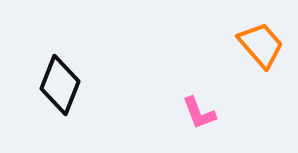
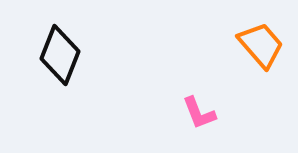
black diamond: moved 30 px up
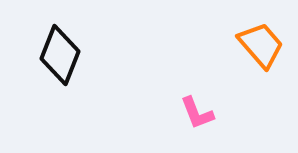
pink L-shape: moved 2 px left
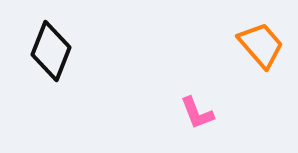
black diamond: moved 9 px left, 4 px up
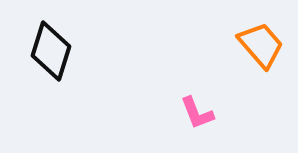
black diamond: rotated 4 degrees counterclockwise
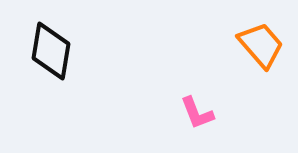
black diamond: rotated 8 degrees counterclockwise
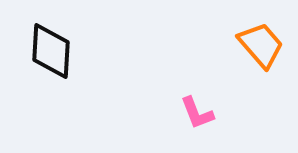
black diamond: rotated 6 degrees counterclockwise
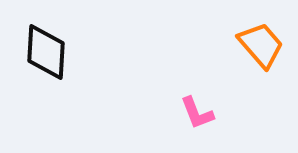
black diamond: moved 5 px left, 1 px down
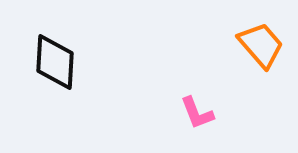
black diamond: moved 9 px right, 10 px down
